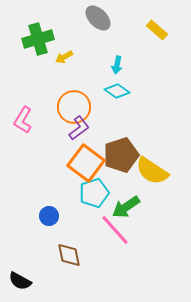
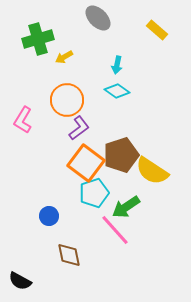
orange circle: moved 7 px left, 7 px up
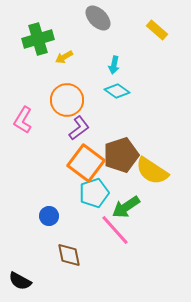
cyan arrow: moved 3 px left
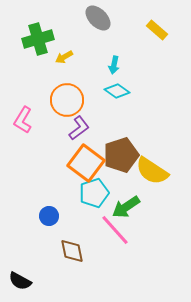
brown diamond: moved 3 px right, 4 px up
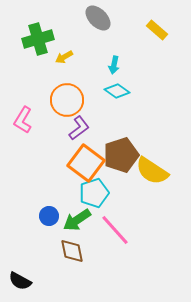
green arrow: moved 49 px left, 13 px down
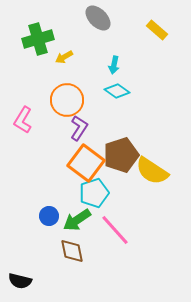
purple L-shape: rotated 20 degrees counterclockwise
black semicircle: rotated 15 degrees counterclockwise
